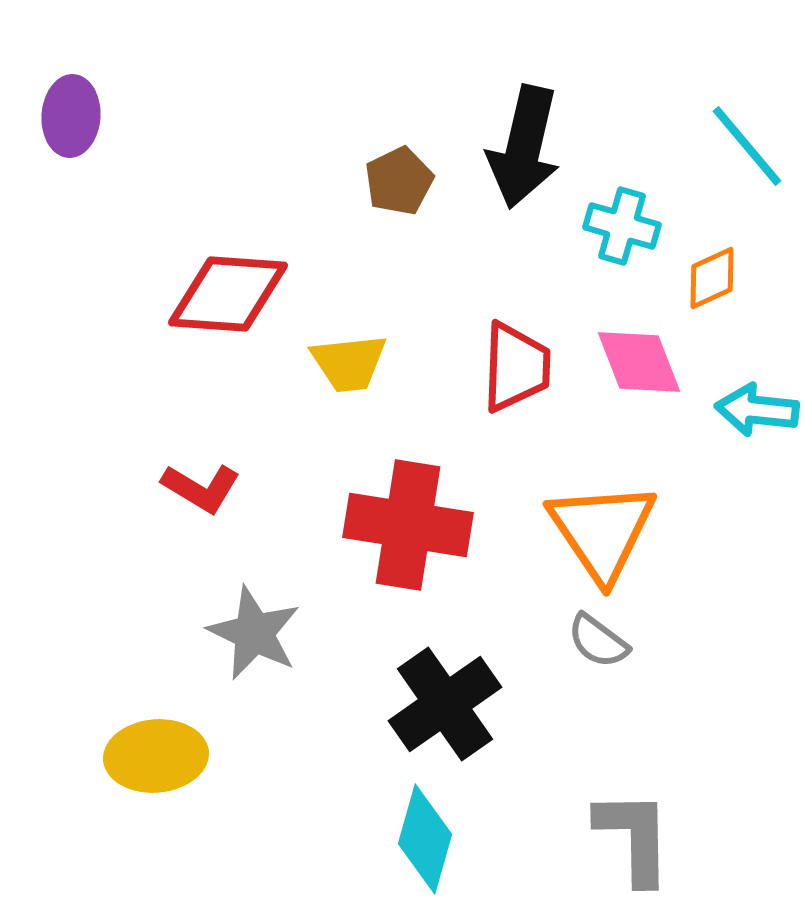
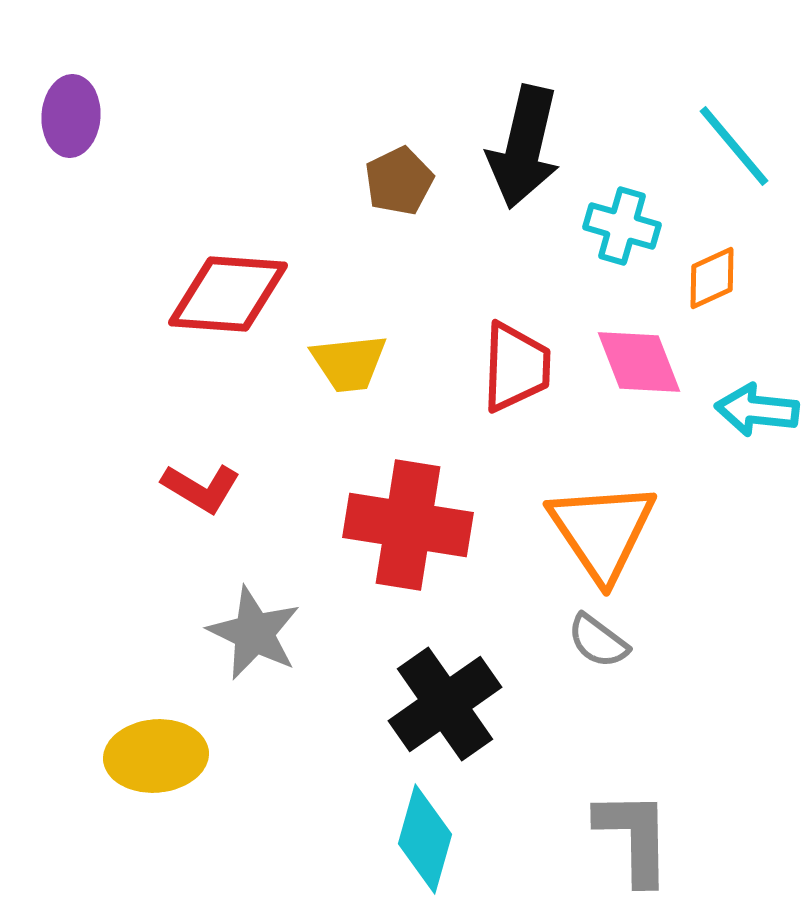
cyan line: moved 13 px left
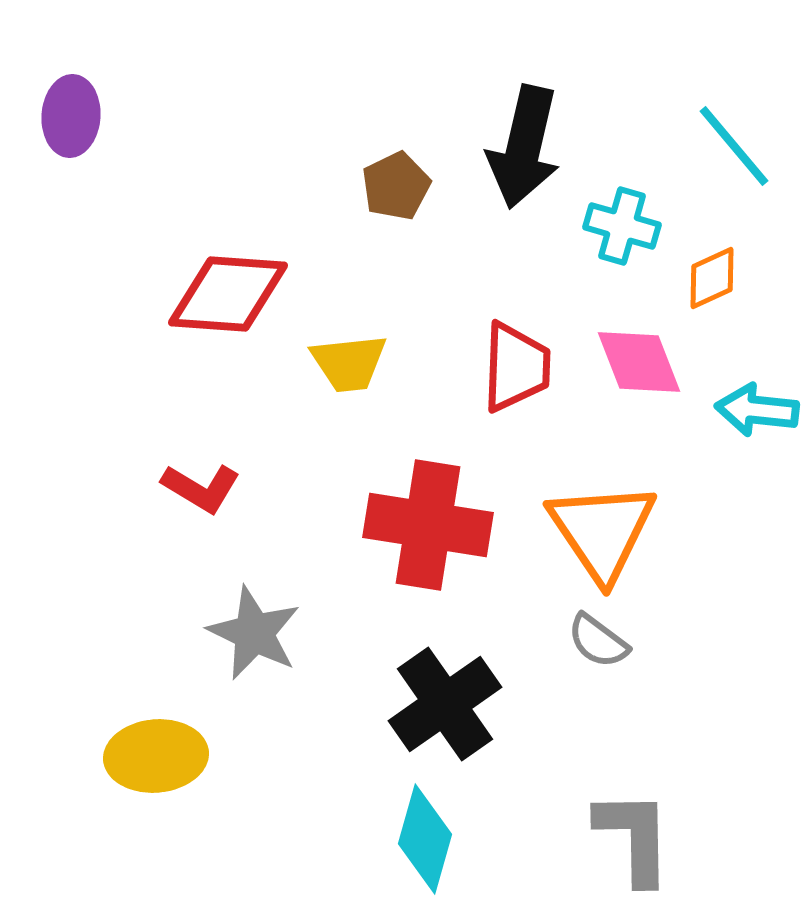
brown pentagon: moved 3 px left, 5 px down
red cross: moved 20 px right
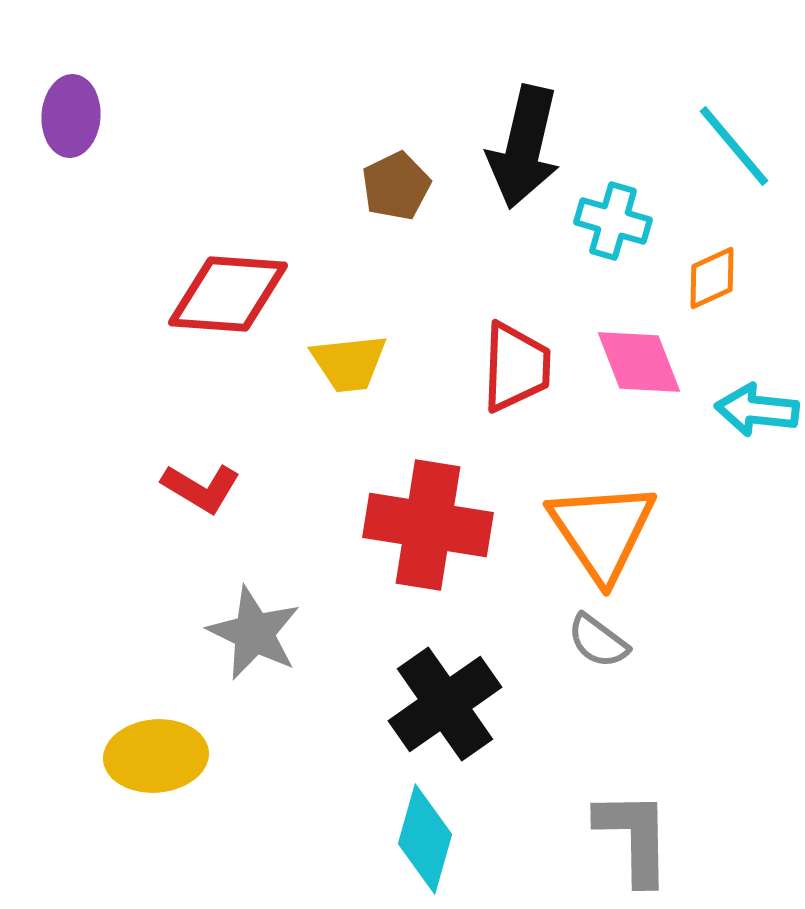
cyan cross: moved 9 px left, 5 px up
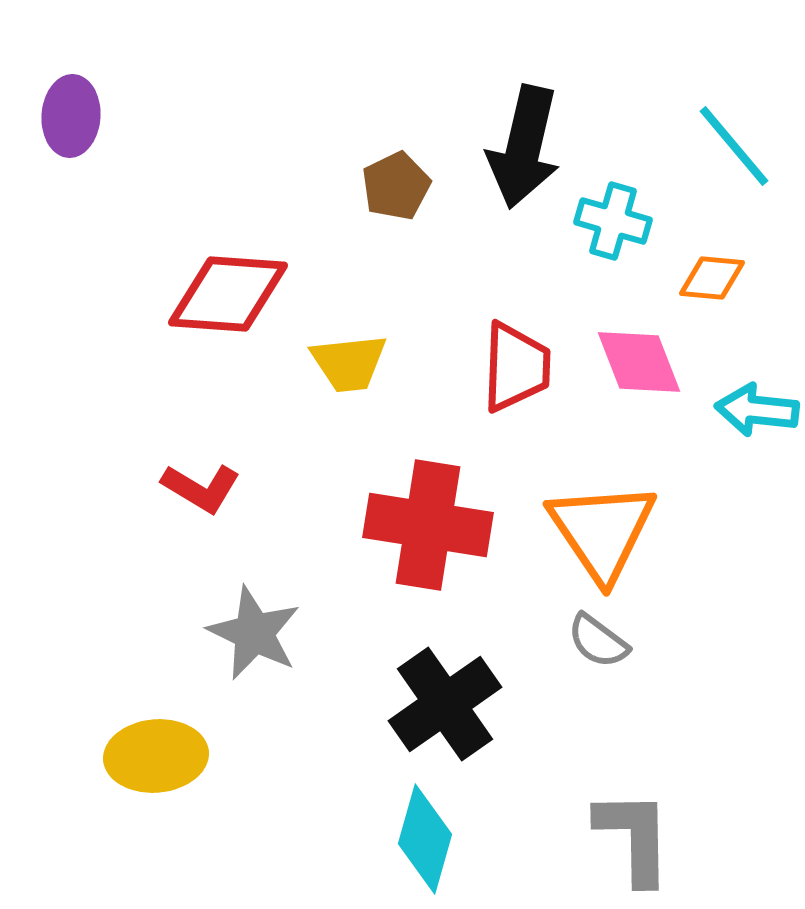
orange diamond: rotated 30 degrees clockwise
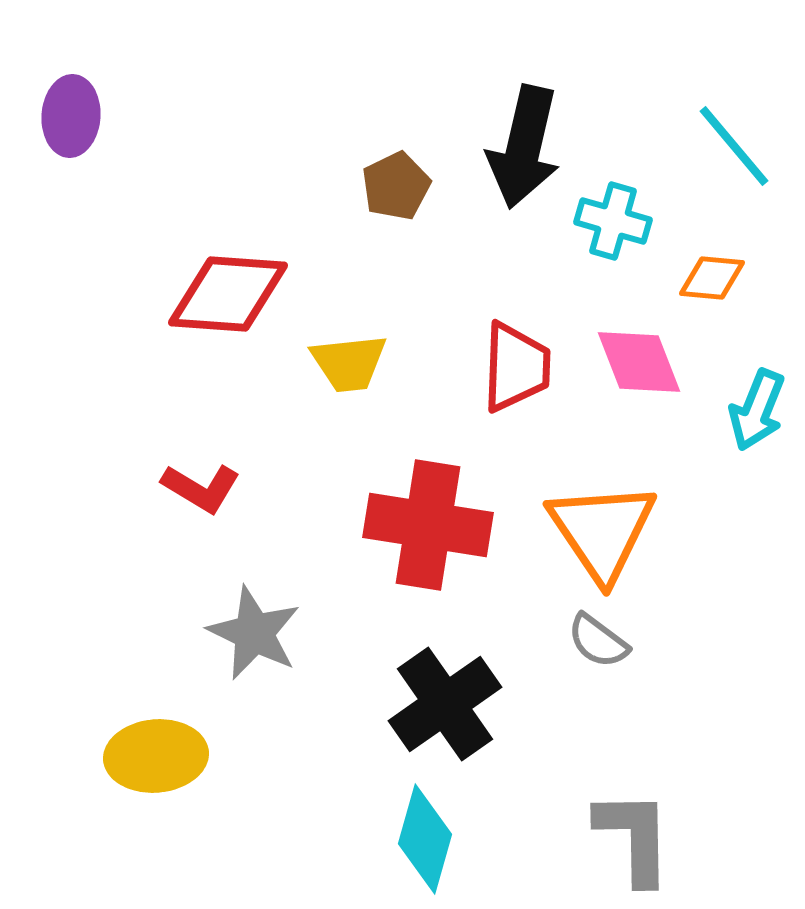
cyan arrow: rotated 74 degrees counterclockwise
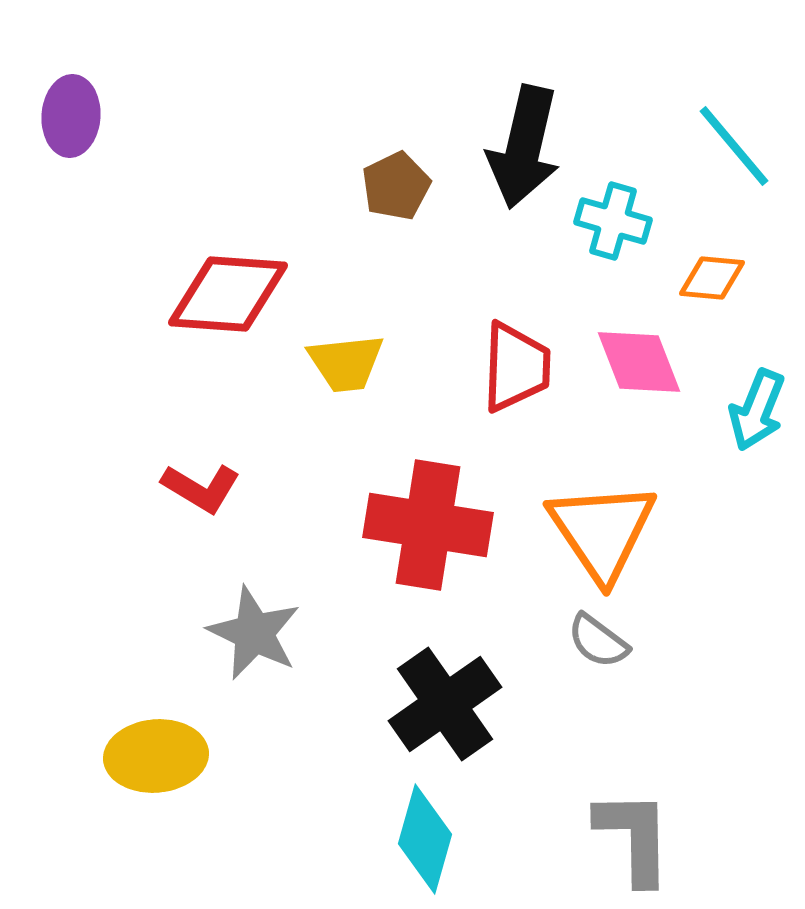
yellow trapezoid: moved 3 px left
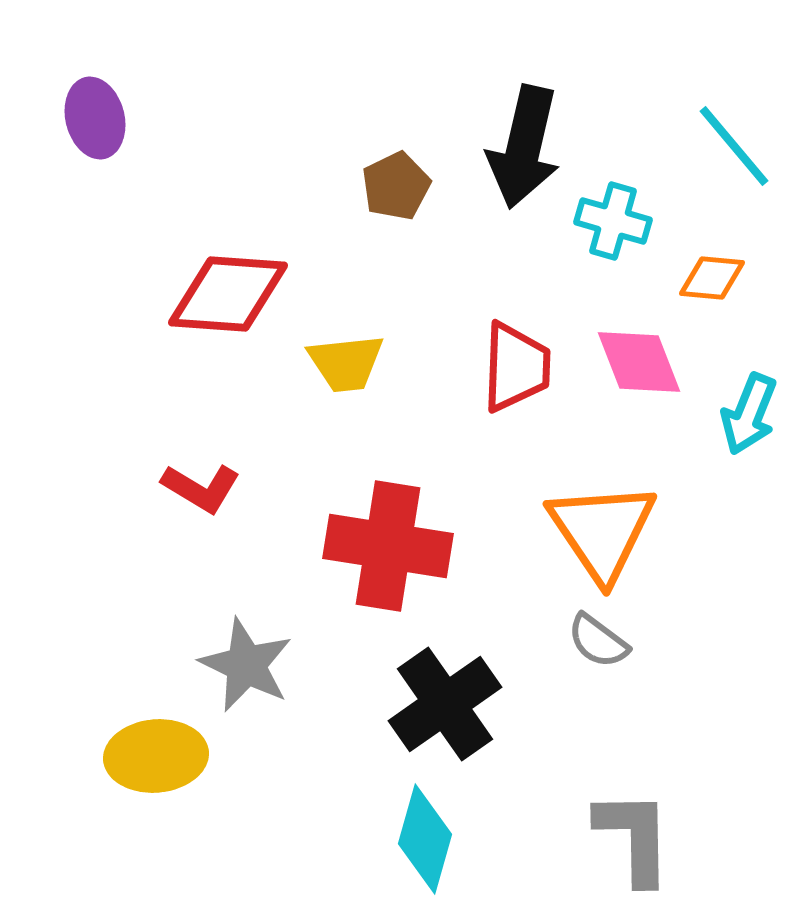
purple ellipse: moved 24 px right, 2 px down; rotated 18 degrees counterclockwise
cyan arrow: moved 8 px left, 4 px down
red cross: moved 40 px left, 21 px down
gray star: moved 8 px left, 32 px down
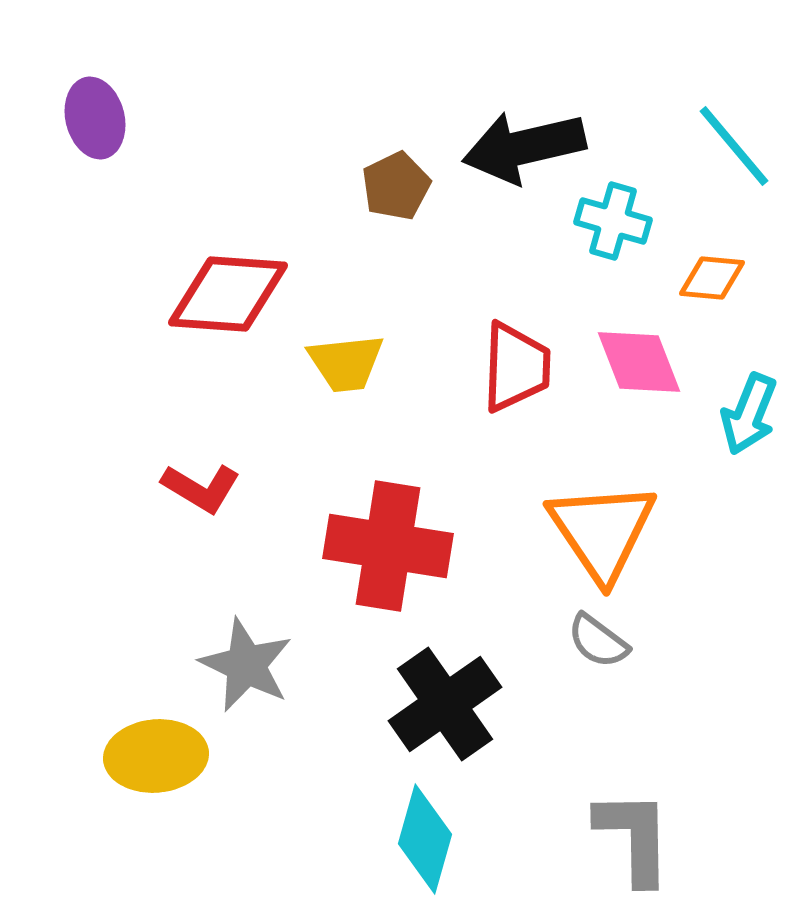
black arrow: rotated 64 degrees clockwise
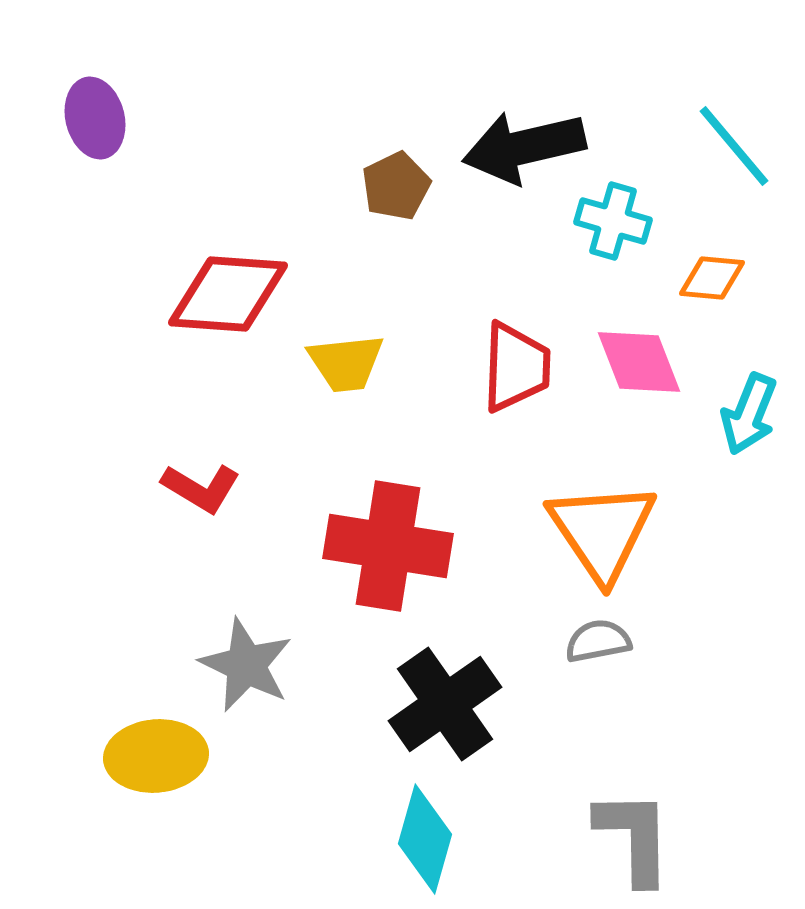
gray semicircle: rotated 132 degrees clockwise
